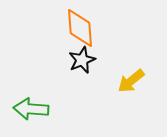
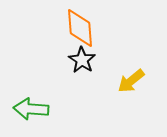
black star: rotated 16 degrees counterclockwise
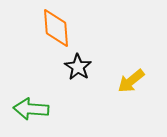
orange diamond: moved 24 px left
black star: moved 4 px left, 7 px down
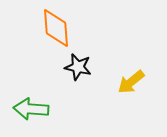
black star: rotated 20 degrees counterclockwise
yellow arrow: moved 1 px down
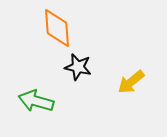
orange diamond: moved 1 px right
green arrow: moved 5 px right, 8 px up; rotated 12 degrees clockwise
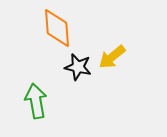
yellow arrow: moved 19 px left, 25 px up
green arrow: rotated 64 degrees clockwise
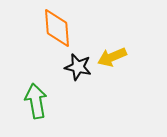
yellow arrow: rotated 16 degrees clockwise
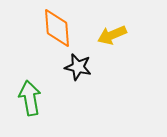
yellow arrow: moved 22 px up
green arrow: moved 6 px left, 3 px up
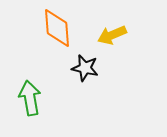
black star: moved 7 px right, 1 px down
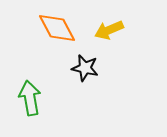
orange diamond: rotated 24 degrees counterclockwise
yellow arrow: moved 3 px left, 5 px up
